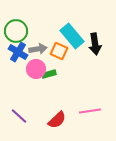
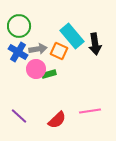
green circle: moved 3 px right, 5 px up
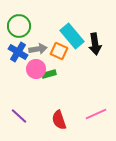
pink line: moved 6 px right, 3 px down; rotated 15 degrees counterclockwise
red semicircle: moved 2 px right; rotated 114 degrees clockwise
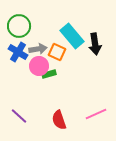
orange square: moved 2 px left, 1 px down
pink circle: moved 3 px right, 3 px up
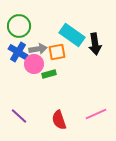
cyan rectangle: moved 1 px up; rotated 15 degrees counterclockwise
orange square: rotated 36 degrees counterclockwise
pink circle: moved 5 px left, 2 px up
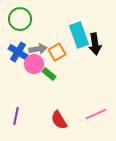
green circle: moved 1 px right, 7 px up
cyan rectangle: moved 7 px right; rotated 35 degrees clockwise
orange square: rotated 18 degrees counterclockwise
green rectangle: rotated 56 degrees clockwise
purple line: moved 3 px left; rotated 60 degrees clockwise
red semicircle: rotated 12 degrees counterclockwise
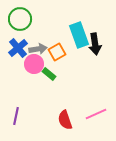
blue cross: moved 4 px up; rotated 18 degrees clockwise
red semicircle: moved 6 px right; rotated 12 degrees clockwise
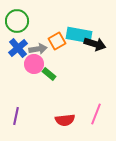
green circle: moved 3 px left, 2 px down
cyan rectangle: rotated 60 degrees counterclockwise
black arrow: rotated 65 degrees counterclockwise
orange square: moved 11 px up
pink line: rotated 45 degrees counterclockwise
red semicircle: rotated 78 degrees counterclockwise
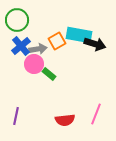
green circle: moved 1 px up
blue cross: moved 3 px right, 2 px up
